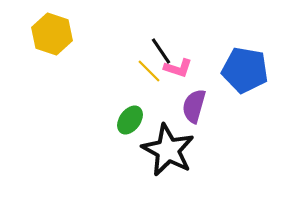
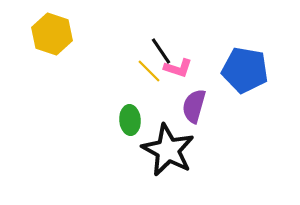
green ellipse: rotated 40 degrees counterclockwise
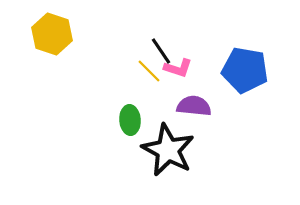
purple semicircle: rotated 80 degrees clockwise
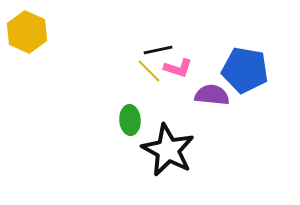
yellow hexagon: moved 25 px left, 2 px up; rotated 6 degrees clockwise
black line: moved 3 px left, 1 px up; rotated 68 degrees counterclockwise
purple semicircle: moved 18 px right, 11 px up
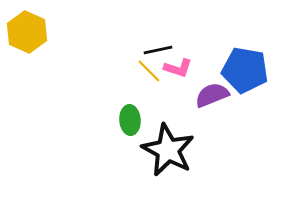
purple semicircle: rotated 28 degrees counterclockwise
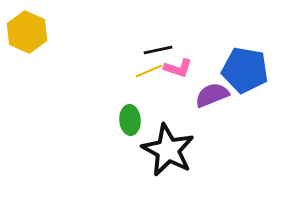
yellow line: rotated 68 degrees counterclockwise
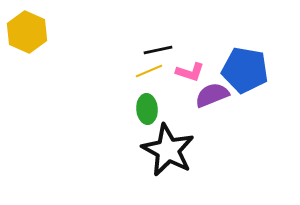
pink L-shape: moved 12 px right, 4 px down
green ellipse: moved 17 px right, 11 px up
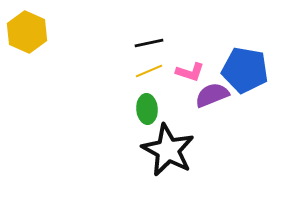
black line: moved 9 px left, 7 px up
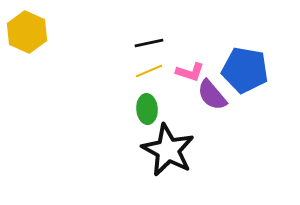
purple semicircle: rotated 108 degrees counterclockwise
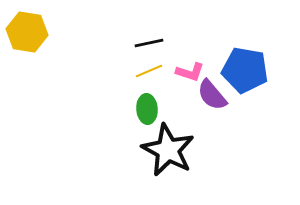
yellow hexagon: rotated 15 degrees counterclockwise
